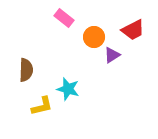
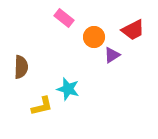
brown semicircle: moved 5 px left, 3 px up
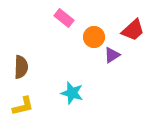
red trapezoid: rotated 15 degrees counterclockwise
cyan star: moved 4 px right, 4 px down
yellow L-shape: moved 19 px left
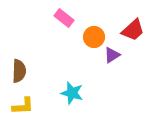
brown semicircle: moved 2 px left, 4 px down
yellow L-shape: rotated 10 degrees clockwise
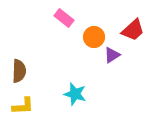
cyan star: moved 3 px right, 1 px down
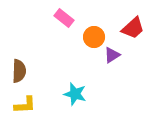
red trapezoid: moved 2 px up
yellow L-shape: moved 2 px right, 1 px up
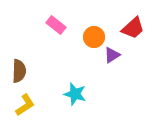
pink rectangle: moved 8 px left, 7 px down
yellow L-shape: rotated 30 degrees counterclockwise
